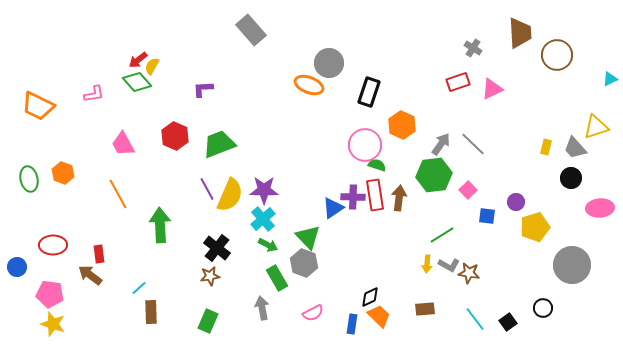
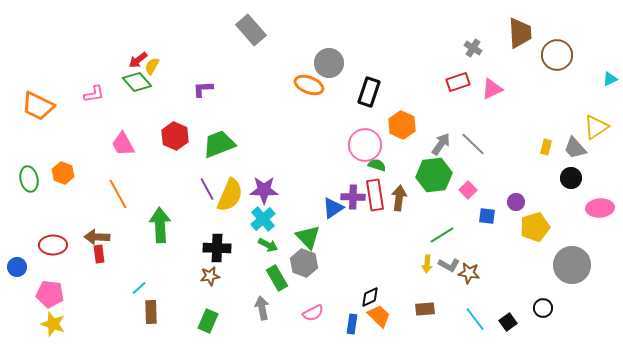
yellow triangle at (596, 127): rotated 16 degrees counterclockwise
black cross at (217, 248): rotated 36 degrees counterclockwise
brown arrow at (90, 275): moved 7 px right, 38 px up; rotated 35 degrees counterclockwise
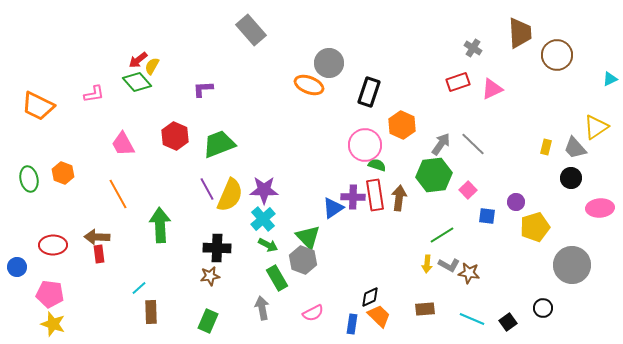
gray hexagon at (304, 263): moved 1 px left, 3 px up
cyan line at (475, 319): moved 3 px left; rotated 30 degrees counterclockwise
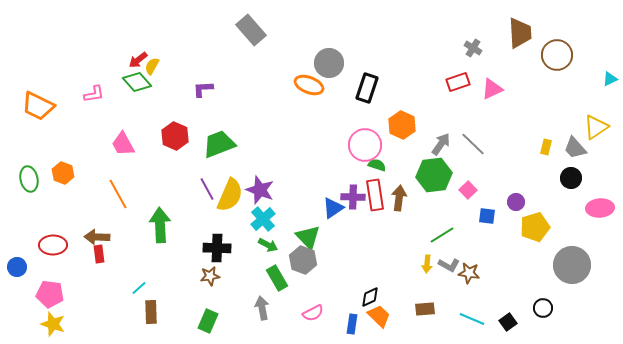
black rectangle at (369, 92): moved 2 px left, 4 px up
purple star at (264, 190): moved 4 px left; rotated 20 degrees clockwise
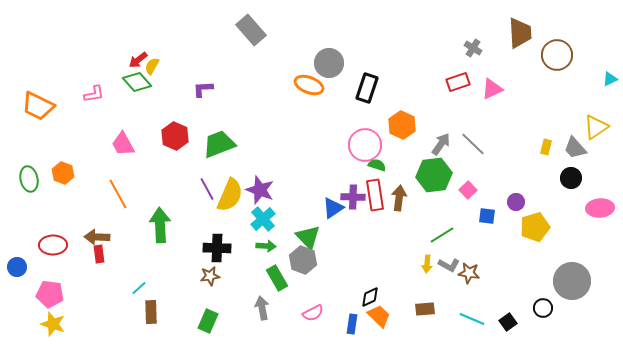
green arrow at (268, 245): moved 2 px left, 1 px down; rotated 24 degrees counterclockwise
gray circle at (572, 265): moved 16 px down
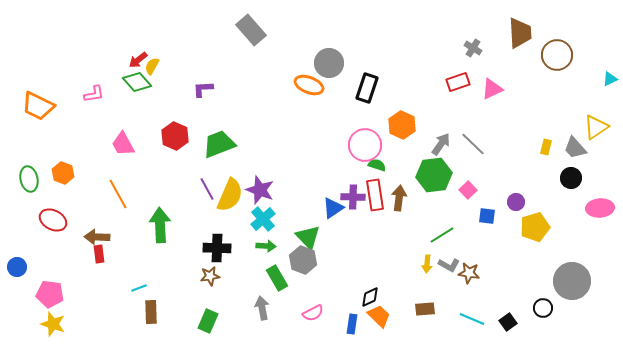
red ellipse at (53, 245): moved 25 px up; rotated 28 degrees clockwise
cyan line at (139, 288): rotated 21 degrees clockwise
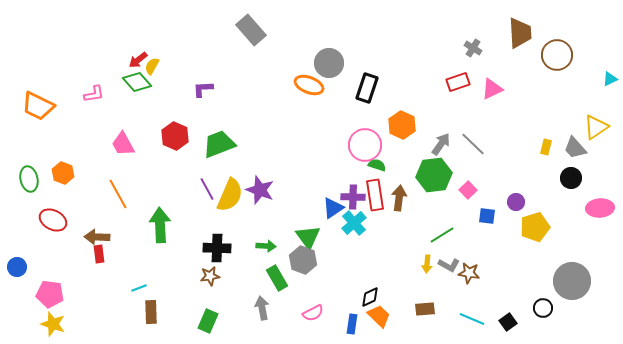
cyan cross at (263, 219): moved 91 px right, 4 px down
green triangle at (308, 237): rotated 8 degrees clockwise
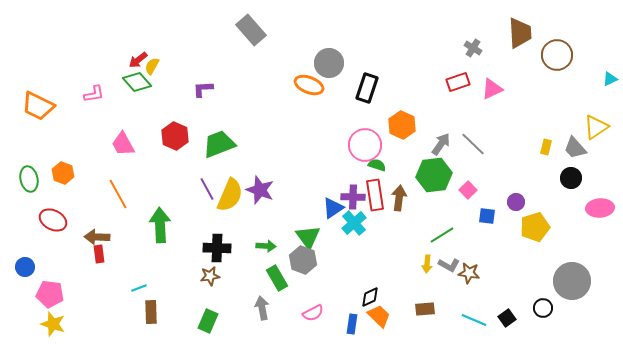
blue circle at (17, 267): moved 8 px right
cyan line at (472, 319): moved 2 px right, 1 px down
black square at (508, 322): moved 1 px left, 4 px up
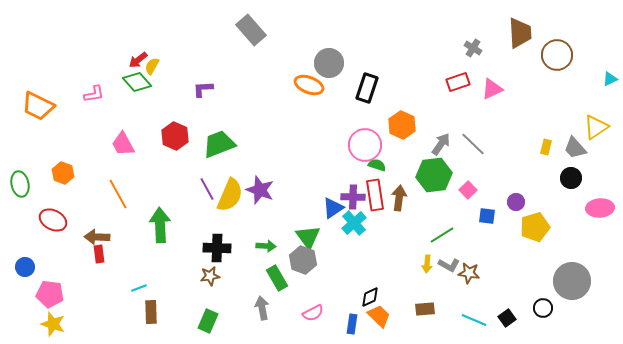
green ellipse at (29, 179): moved 9 px left, 5 px down
